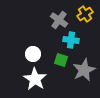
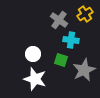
white star: rotated 15 degrees counterclockwise
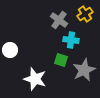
white circle: moved 23 px left, 4 px up
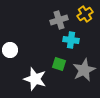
gray cross: rotated 36 degrees clockwise
green square: moved 2 px left, 4 px down
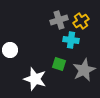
yellow cross: moved 4 px left, 7 px down
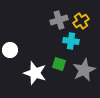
cyan cross: moved 1 px down
white star: moved 6 px up
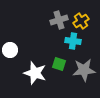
cyan cross: moved 2 px right
gray star: rotated 20 degrees clockwise
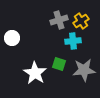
cyan cross: rotated 14 degrees counterclockwise
white circle: moved 2 px right, 12 px up
white star: rotated 15 degrees clockwise
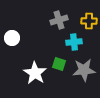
yellow cross: moved 8 px right; rotated 35 degrees clockwise
cyan cross: moved 1 px right, 1 px down
